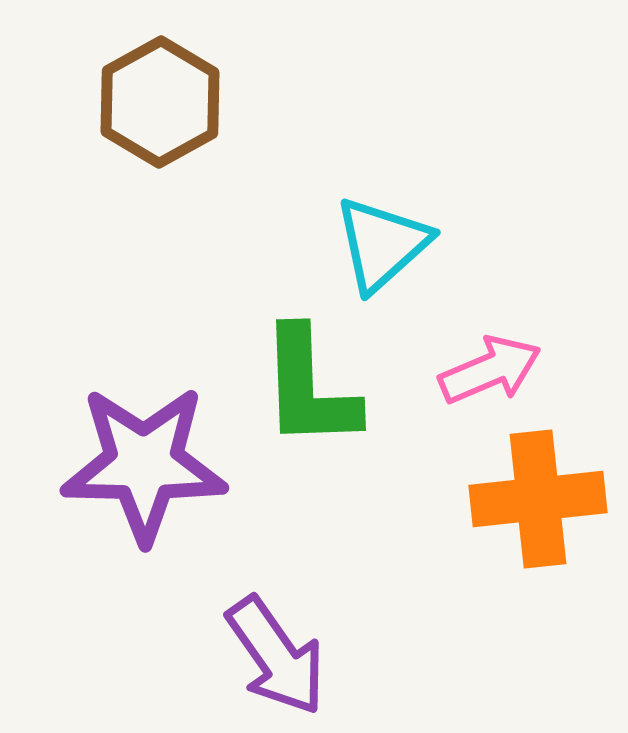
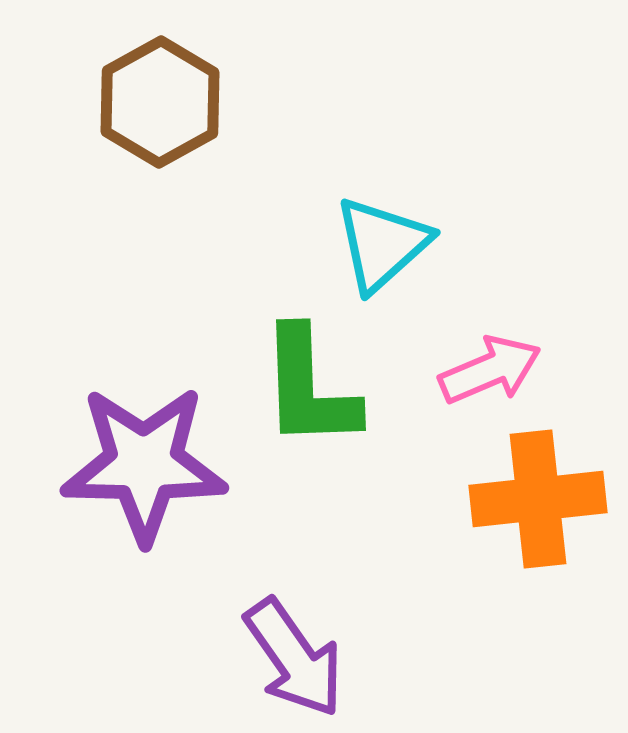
purple arrow: moved 18 px right, 2 px down
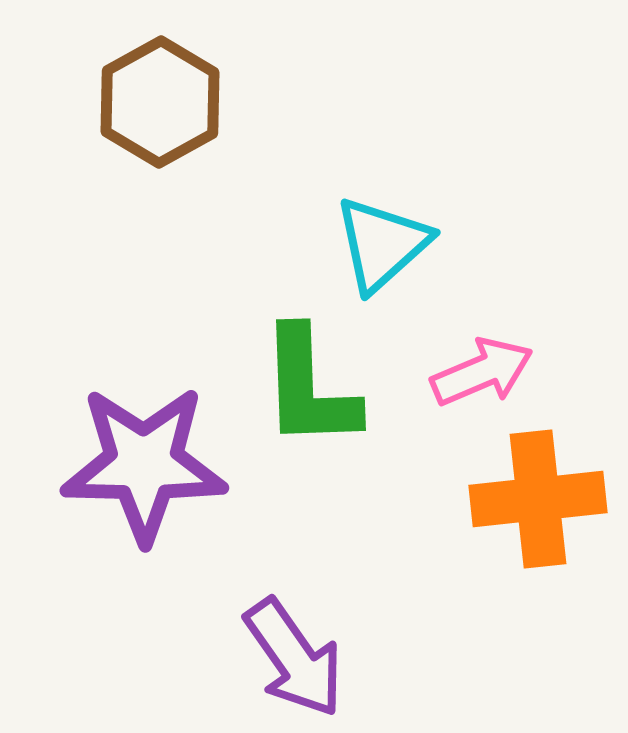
pink arrow: moved 8 px left, 2 px down
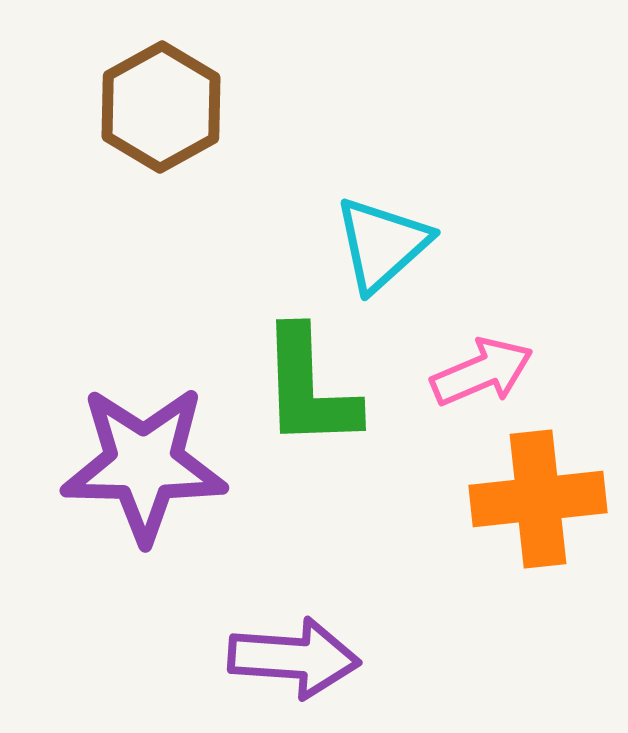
brown hexagon: moved 1 px right, 5 px down
purple arrow: rotated 51 degrees counterclockwise
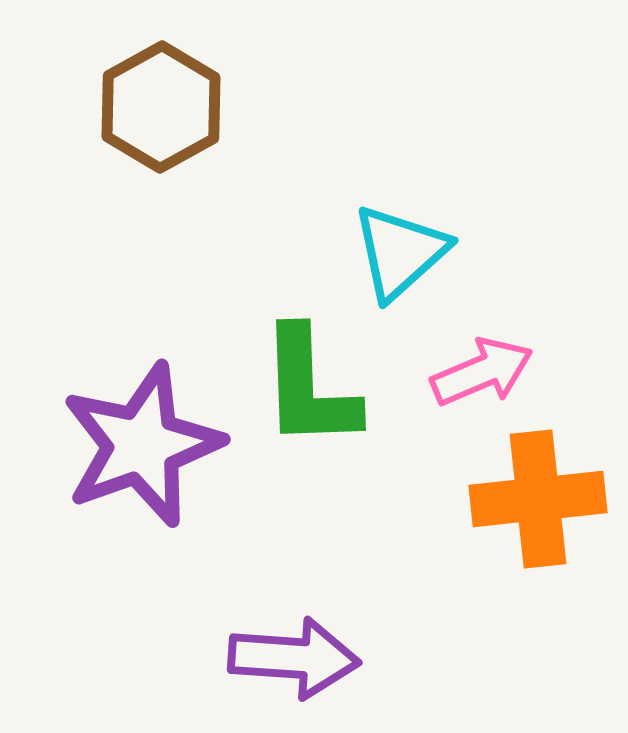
cyan triangle: moved 18 px right, 8 px down
purple star: moved 2 px left, 19 px up; rotated 21 degrees counterclockwise
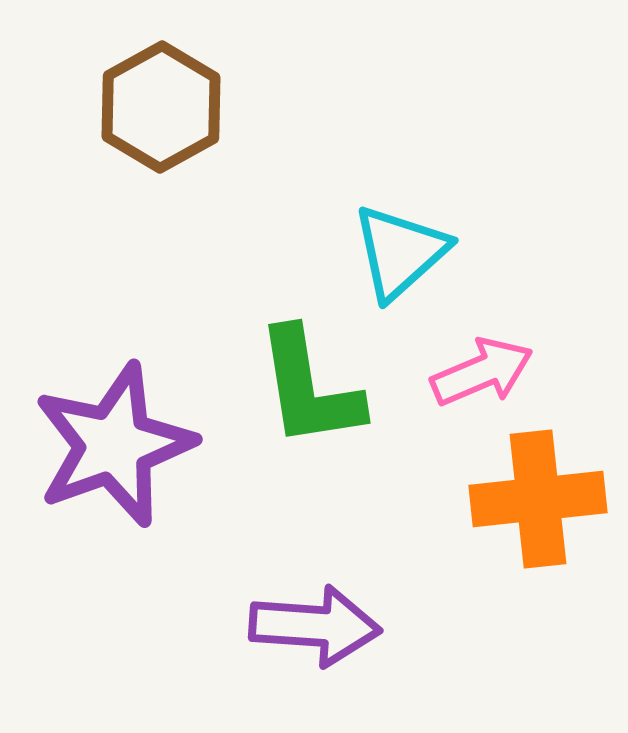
green L-shape: rotated 7 degrees counterclockwise
purple star: moved 28 px left
purple arrow: moved 21 px right, 32 px up
